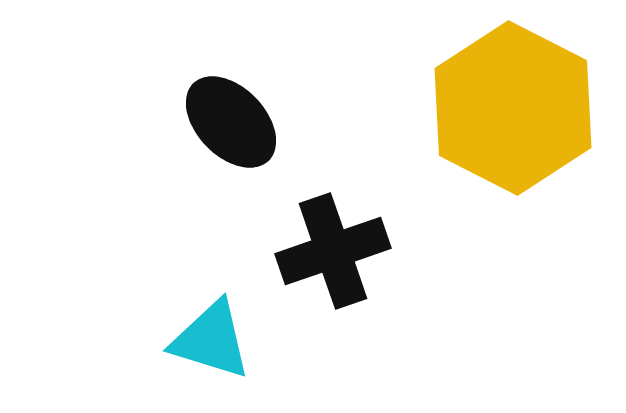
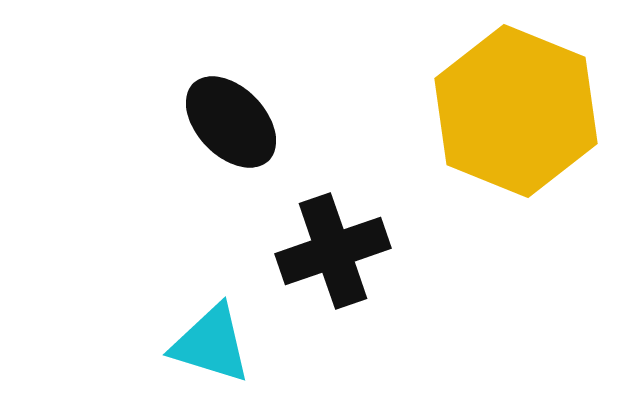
yellow hexagon: moved 3 px right, 3 px down; rotated 5 degrees counterclockwise
cyan triangle: moved 4 px down
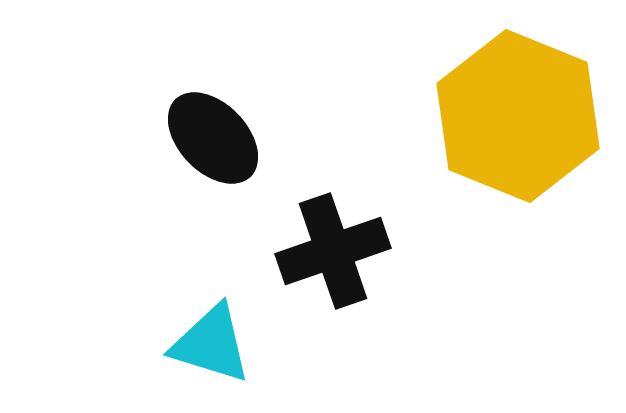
yellow hexagon: moved 2 px right, 5 px down
black ellipse: moved 18 px left, 16 px down
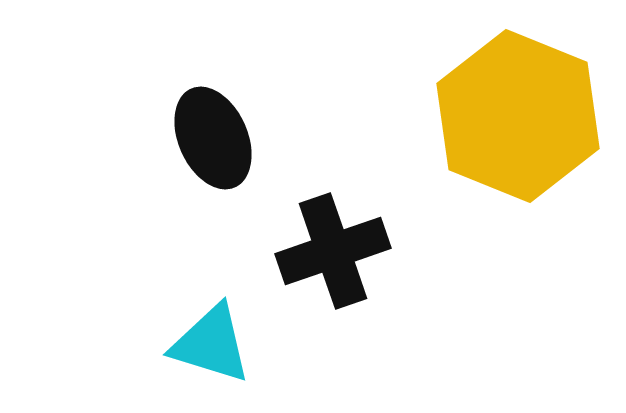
black ellipse: rotated 20 degrees clockwise
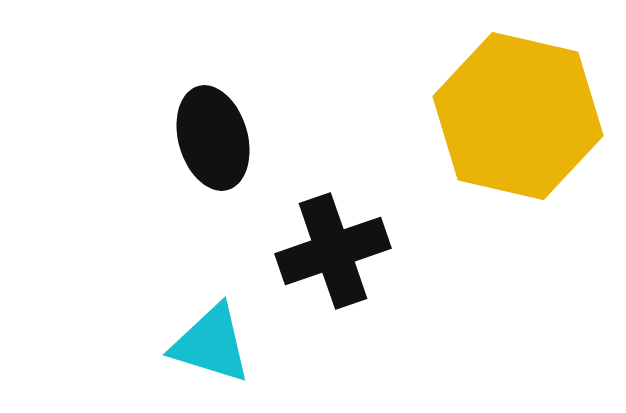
yellow hexagon: rotated 9 degrees counterclockwise
black ellipse: rotated 8 degrees clockwise
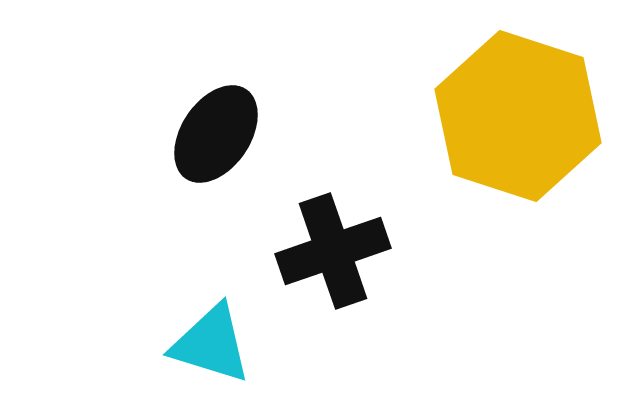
yellow hexagon: rotated 5 degrees clockwise
black ellipse: moved 3 px right, 4 px up; rotated 50 degrees clockwise
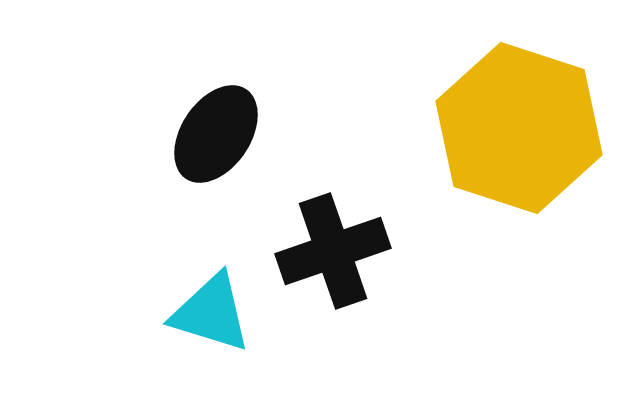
yellow hexagon: moved 1 px right, 12 px down
cyan triangle: moved 31 px up
